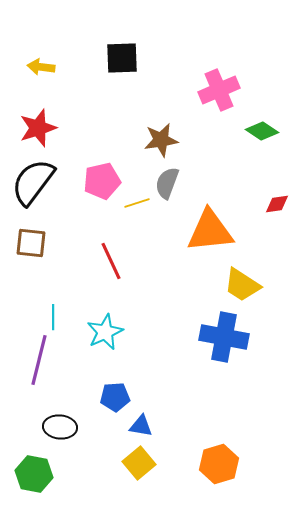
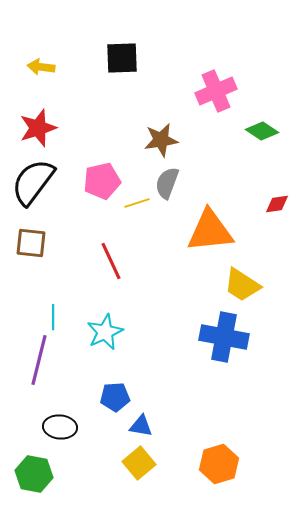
pink cross: moved 3 px left, 1 px down
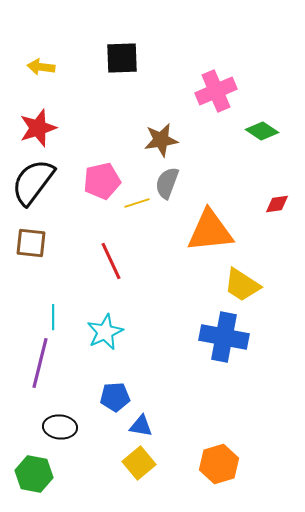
purple line: moved 1 px right, 3 px down
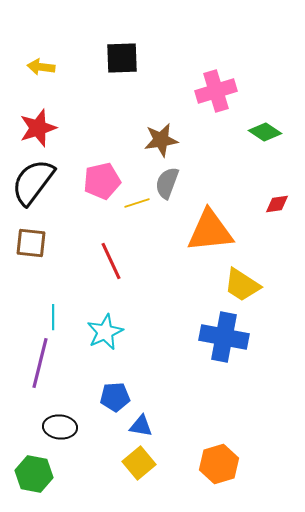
pink cross: rotated 6 degrees clockwise
green diamond: moved 3 px right, 1 px down
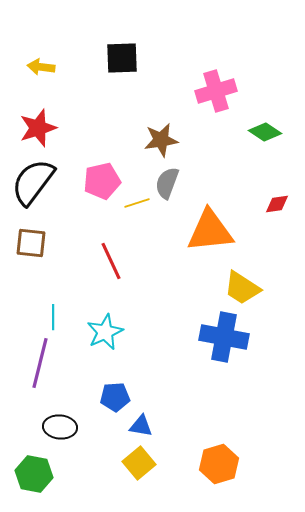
yellow trapezoid: moved 3 px down
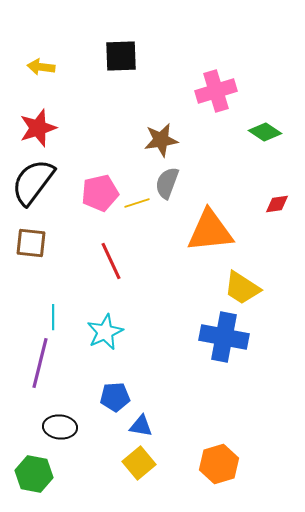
black square: moved 1 px left, 2 px up
pink pentagon: moved 2 px left, 12 px down
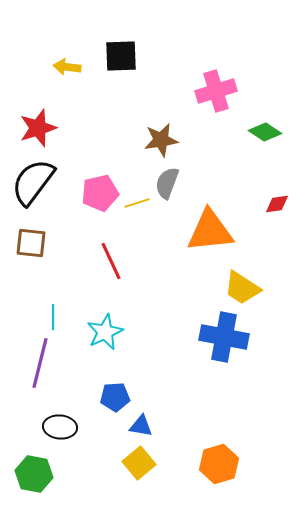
yellow arrow: moved 26 px right
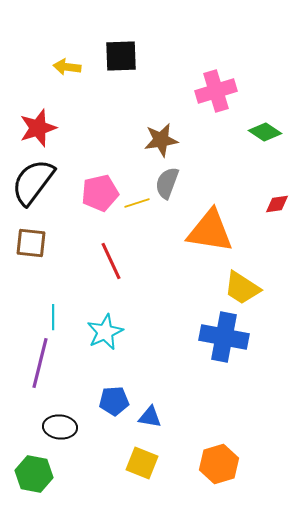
orange triangle: rotated 15 degrees clockwise
blue pentagon: moved 1 px left, 4 px down
blue triangle: moved 9 px right, 9 px up
yellow square: moved 3 px right; rotated 28 degrees counterclockwise
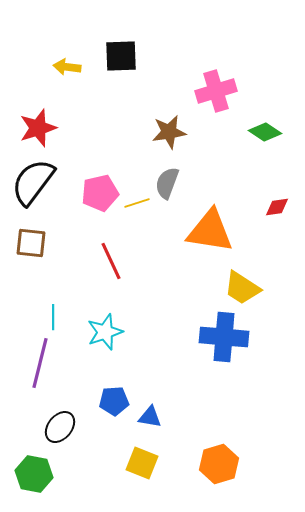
brown star: moved 8 px right, 8 px up
red diamond: moved 3 px down
cyan star: rotated 6 degrees clockwise
blue cross: rotated 6 degrees counterclockwise
black ellipse: rotated 56 degrees counterclockwise
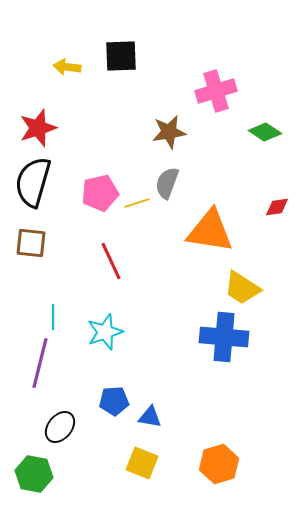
black semicircle: rotated 21 degrees counterclockwise
